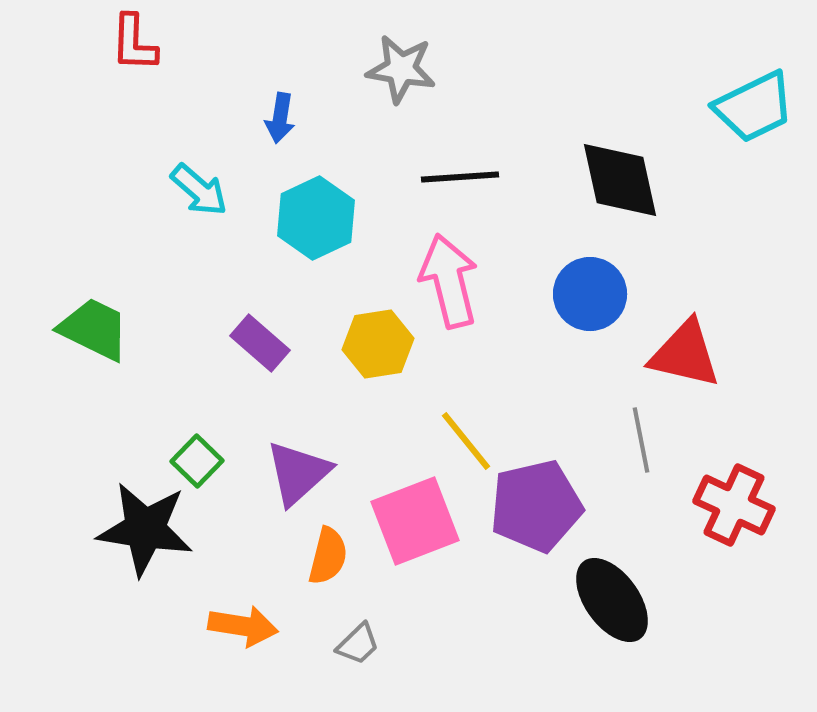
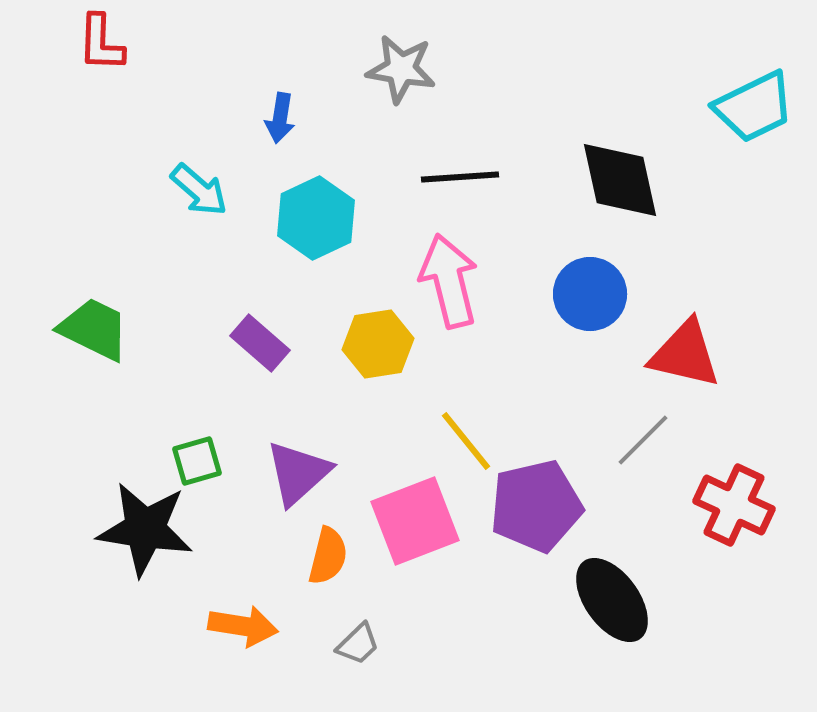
red L-shape: moved 33 px left
gray line: moved 2 px right; rotated 56 degrees clockwise
green square: rotated 30 degrees clockwise
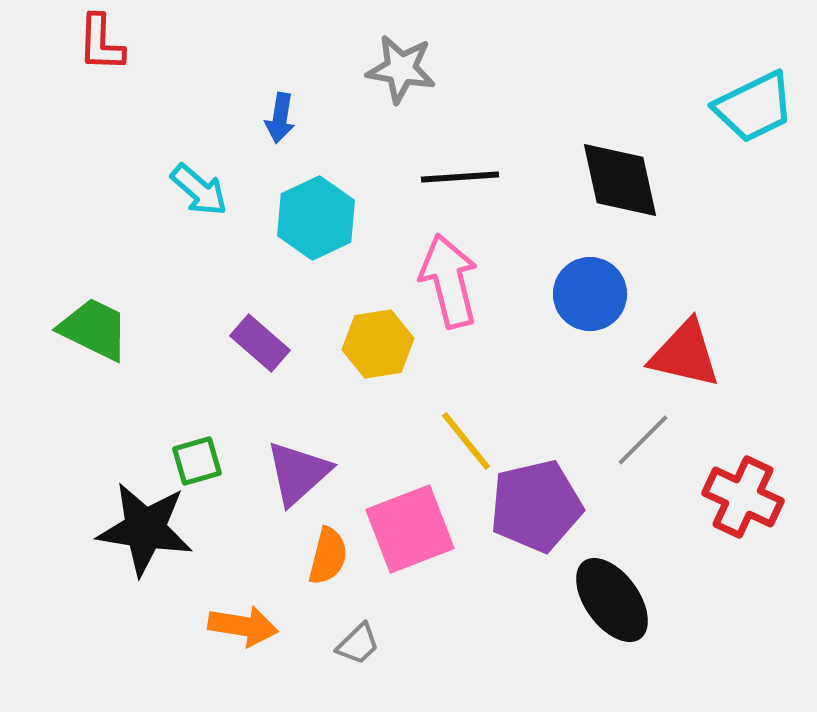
red cross: moved 9 px right, 8 px up
pink square: moved 5 px left, 8 px down
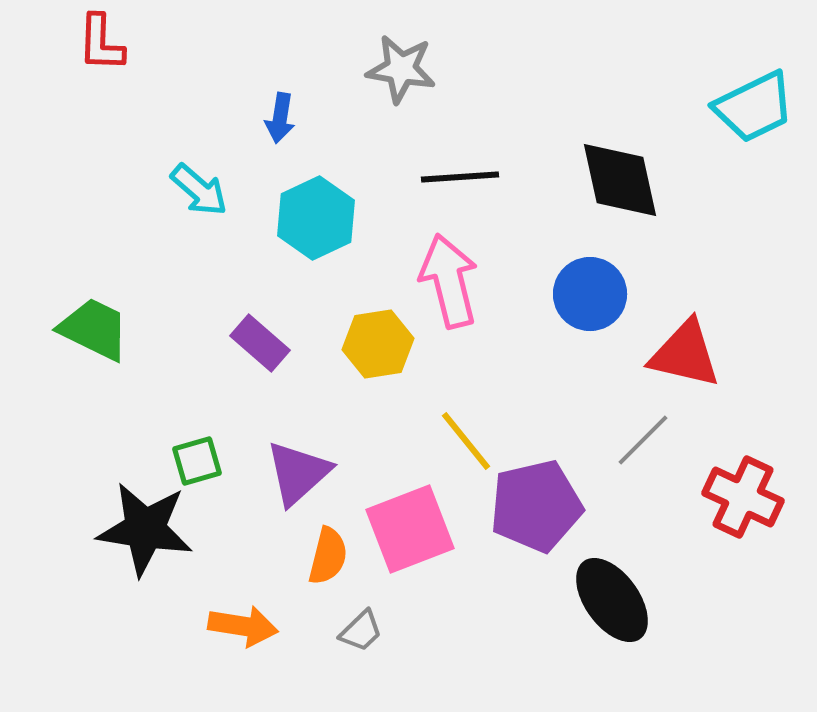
gray trapezoid: moved 3 px right, 13 px up
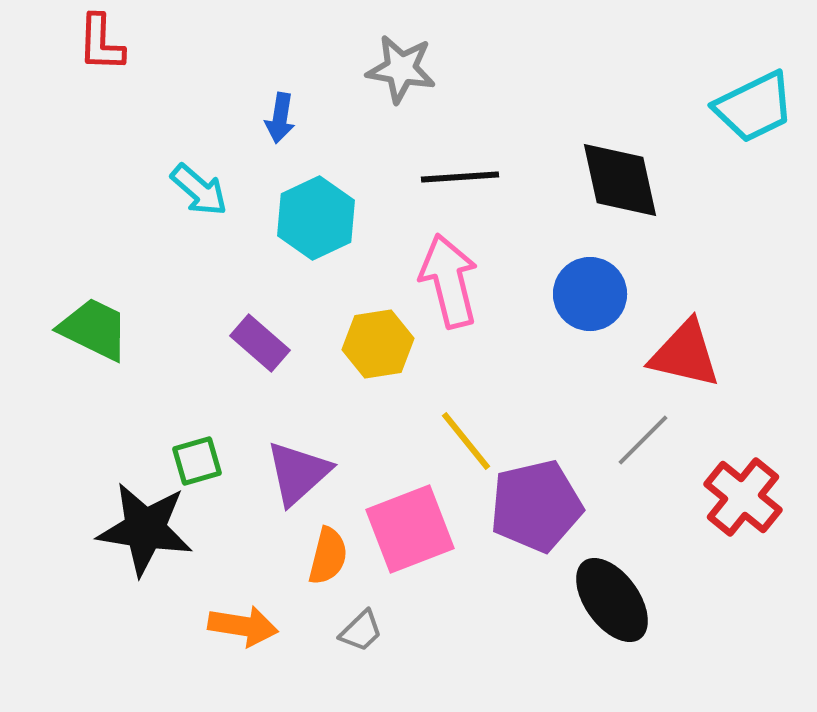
red cross: rotated 14 degrees clockwise
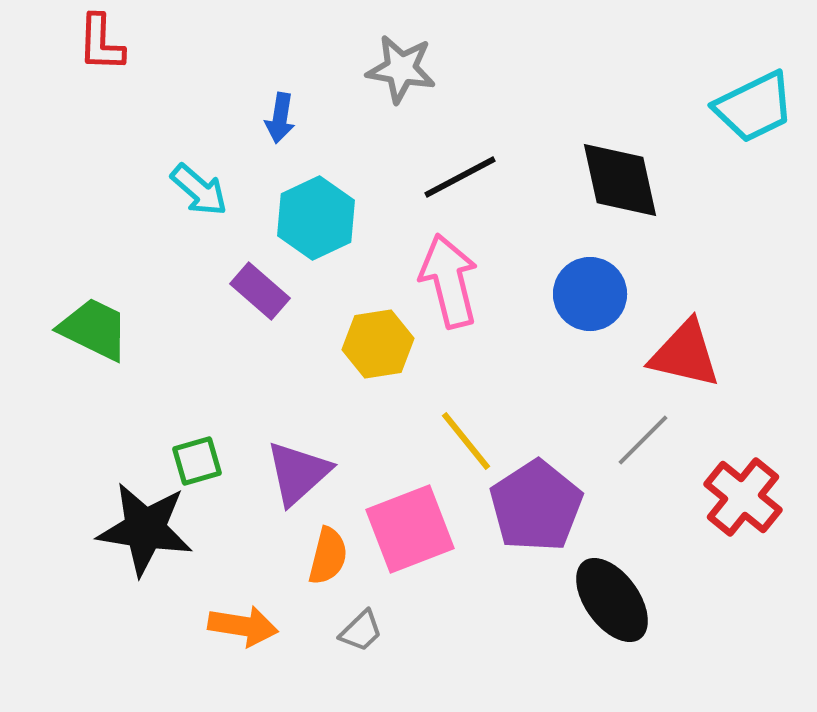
black line: rotated 24 degrees counterclockwise
purple rectangle: moved 52 px up
purple pentagon: rotated 20 degrees counterclockwise
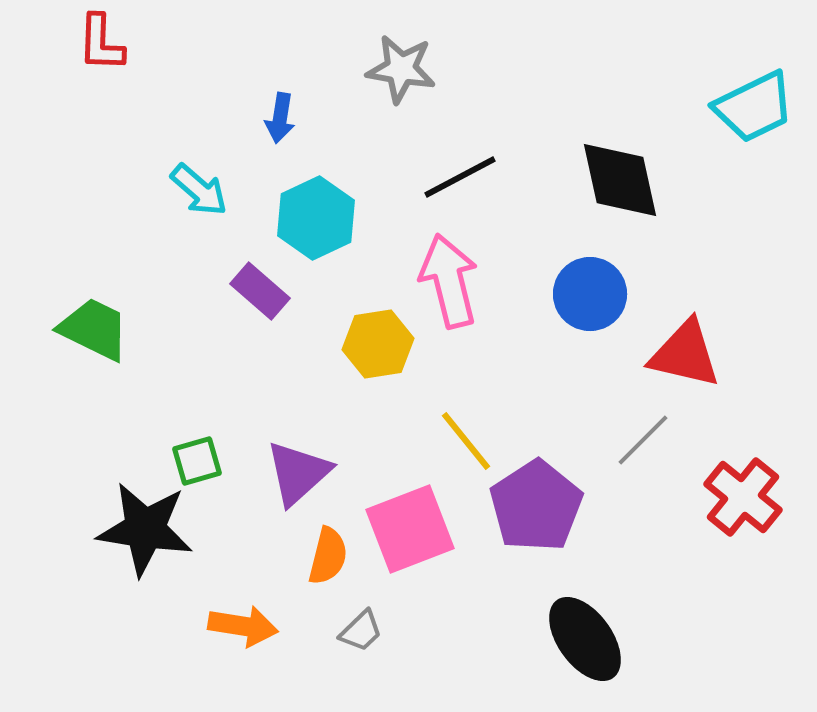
black ellipse: moved 27 px left, 39 px down
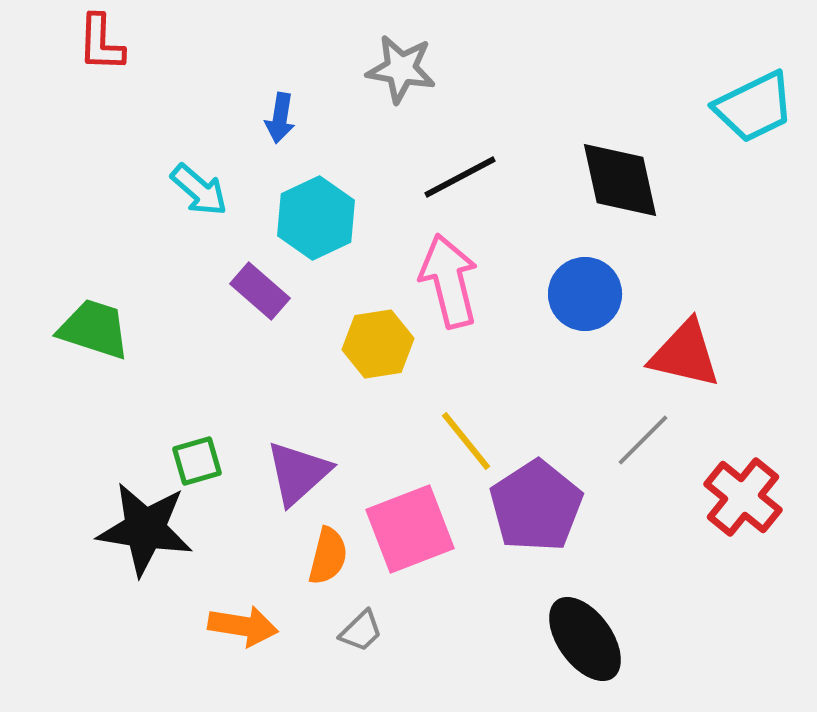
blue circle: moved 5 px left
green trapezoid: rotated 8 degrees counterclockwise
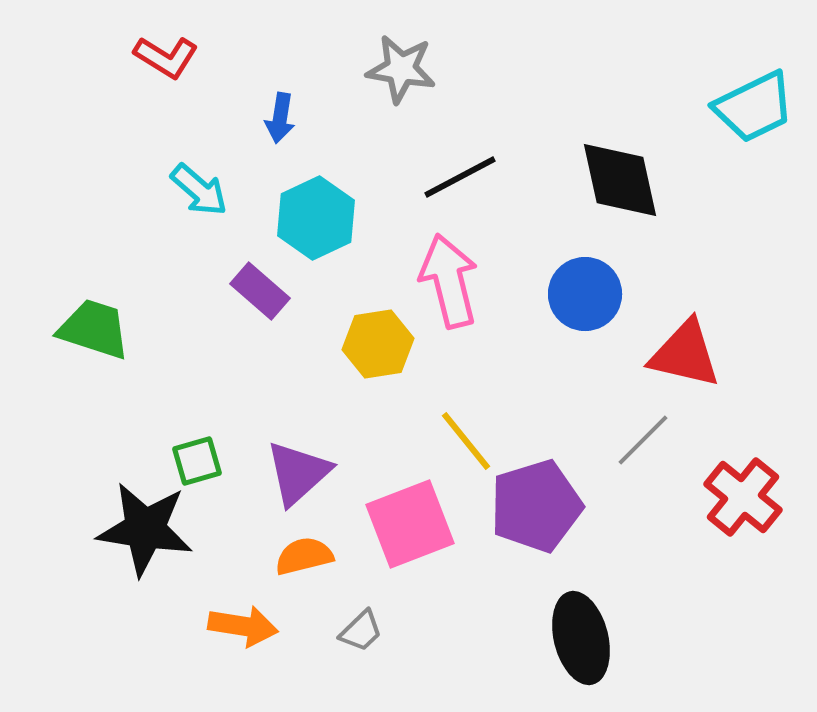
red L-shape: moved 65 px right, 14 px down; rotated 60 degrees counterclockwise
purple pentagon: rotated 16 degrees clockwise
pink square: moved 5 px up
orange semicircle: moved 24 px left; rotated 118 degrees counterclockwise
black ellipse: moved 4 px left, 1 px up; rotated 22 degrees clockwise
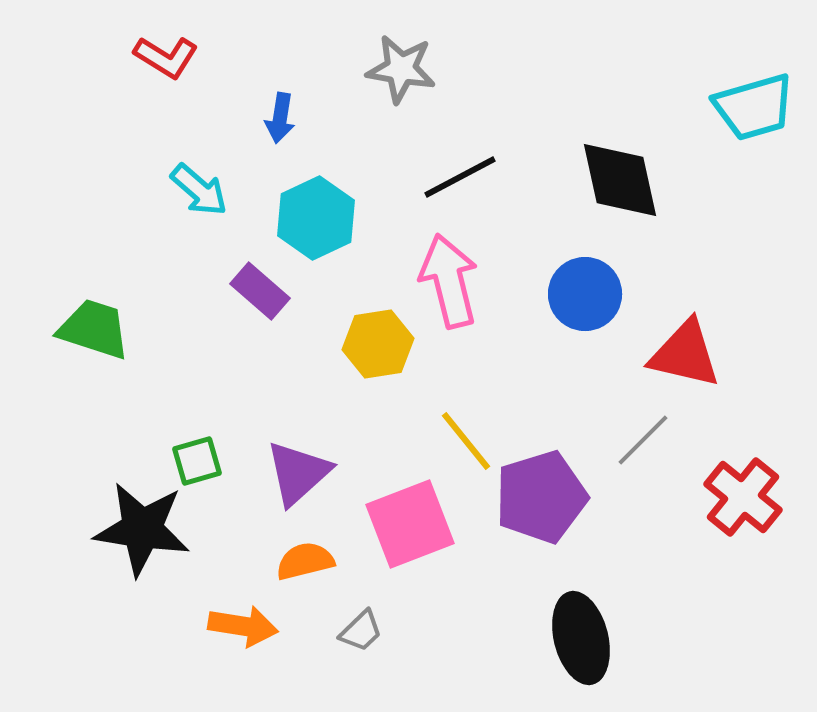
cyan trapezoid: rotated 10 degrees clockwise
purple pentagon: moved 5 px right, 9 px up
black star: moved 3 px left
orange semicircle: moved 1 px right, 5 px down
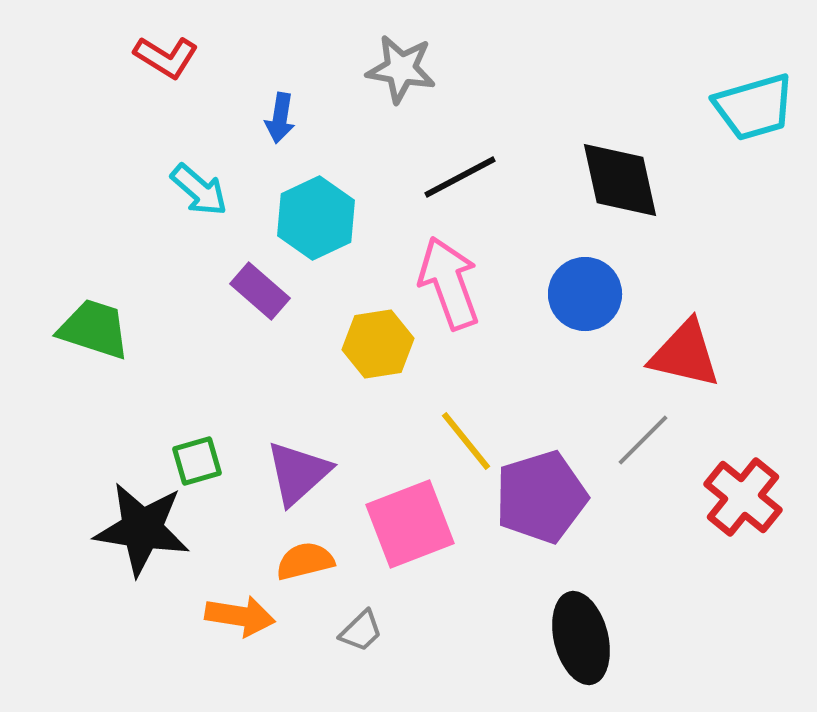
pink arrow: moved 2 px down; rotated 6 degrees counterclockwise
orange arrow: moved 3 px left, 10 px up
